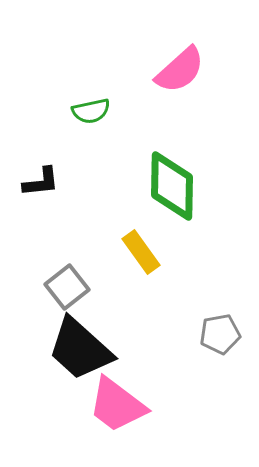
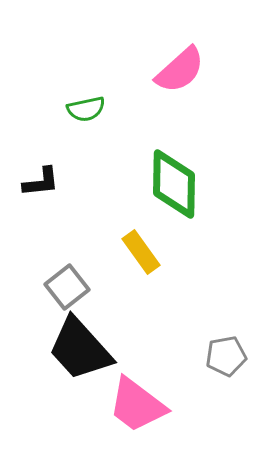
green semicircle: moved 5 px left, 2 px up
green diamond: moved 2 px right, 2 px up
gray pentagon: moved 6 px right, 22 px down
black trapezoid: rotated 6 degrees clockwise
pink trapezoid: moved 20 px right
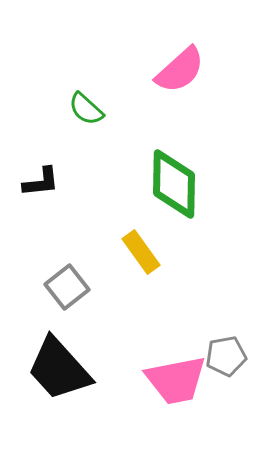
green semicircle: rotated 54 degrees clockwise
black trapezoid: moved 21 px left, 20 px down
pink trapezoid: moved 39 px right, 25 px up; rotated 48 degrees counterclockwise
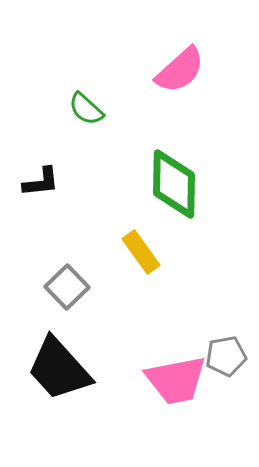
gray square: rotated 6 degrees counterclockwise
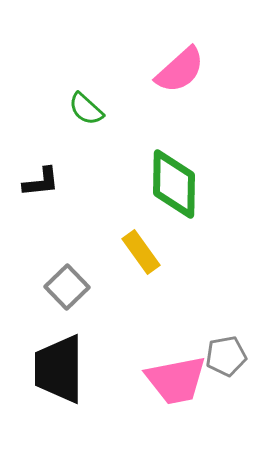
black trapezoid: rotated 42 degrees clockwise
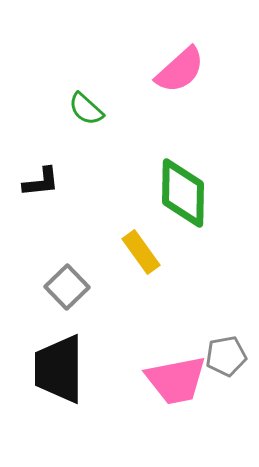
green diamond: moved 9 px right, 9 px down
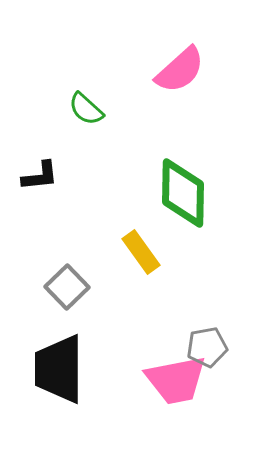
black L-shape: moved 1 px left, 6 px up
gray pentagon: moved 19 px left, 9 px up
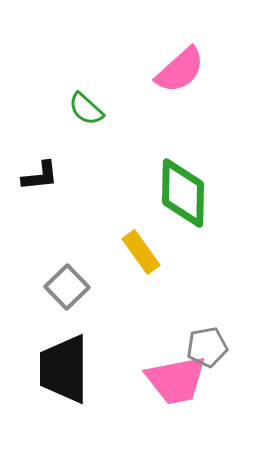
black trapezoid: moved 5 px right
